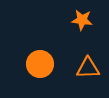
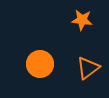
orange triangle: rotated 35 degrees counterclockwise
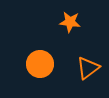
orange star: moved 12 px left, 2 px down
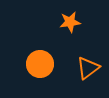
orange star: rotated 15 degrees counterclockwise
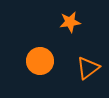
orange circle: moved 3 px up
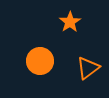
orange star: rotated 25 degrees counterclockwise
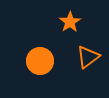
orange triangle: moved 11 px up
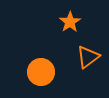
orange circle: moved 1 px right, 11 px down
